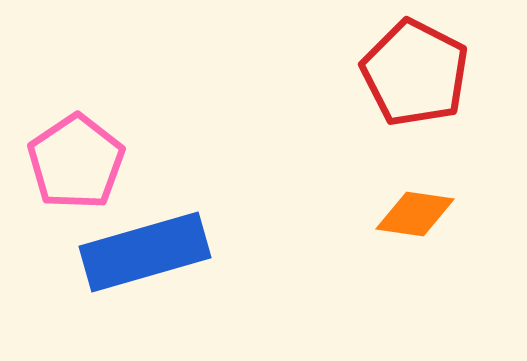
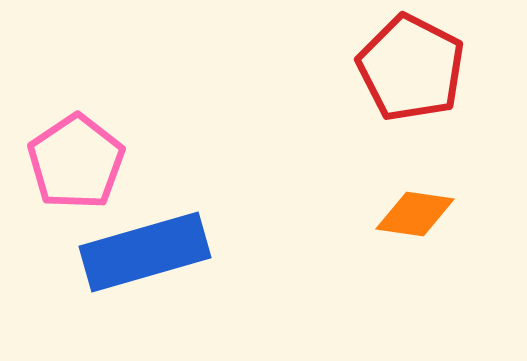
red pentagon: moved 4 px left, 5 px up
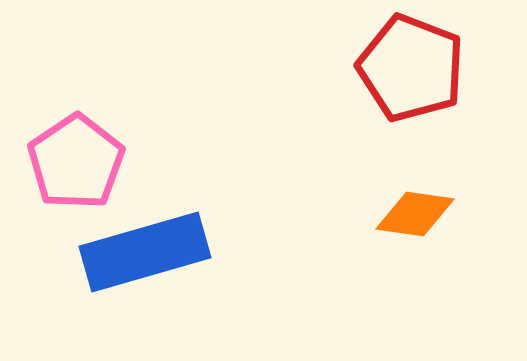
red pentagon: rotated 6 degrees counterclockwise
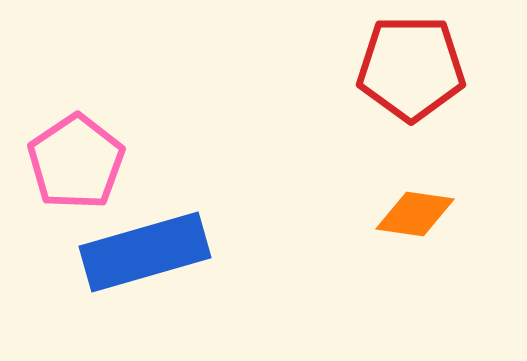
red pentagon: rotated 21 degrees counterclockwise
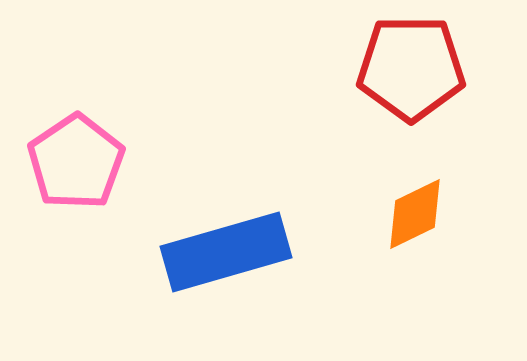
orange diamond: rotated 34 degrees counterclockwise
blue rectangle: moved 81 px right
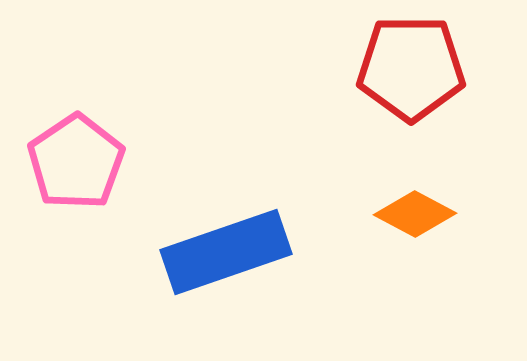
orange diamond: rotated 54 degrees clockwise
blue rectangle: rotated 3 degrees counterclockwise
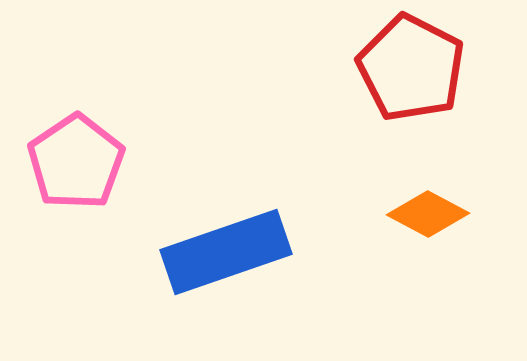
red pentagon: rotated 27 degrees clockwise
orange diamond: moved 13 px right
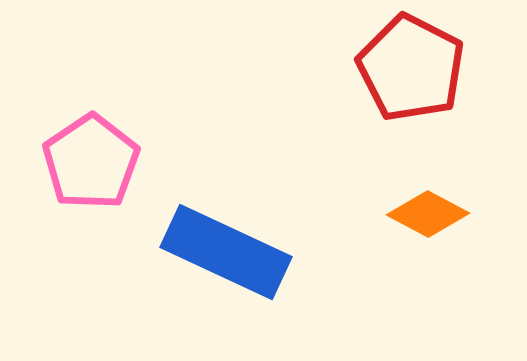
pink pentagon: moved 15 px right
blue rectangle: rotated 44 degrees clockwise
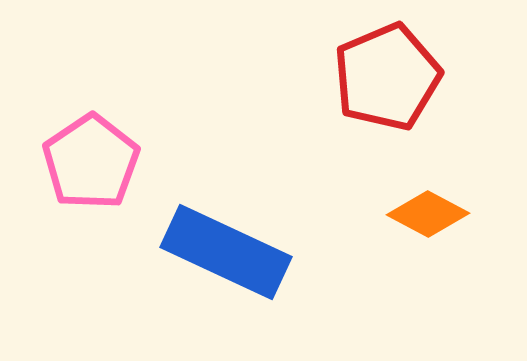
red pentagon: moved 24 px left, 9 px down; rotated 22 degrees clockwise
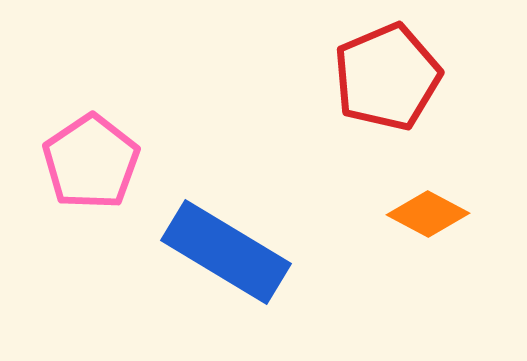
blue rectangle: rotated 6 degrees clockwise
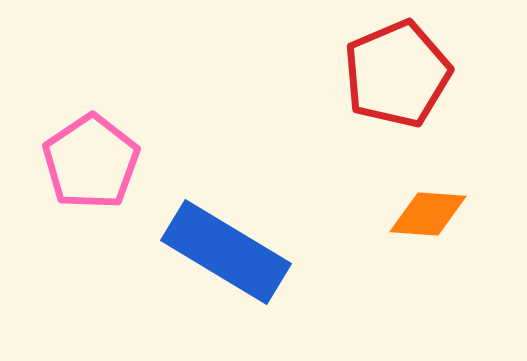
red pentagon: moved 10 px right, 3 px up
orange diamond: rotated 24 degrees counterclockwise
